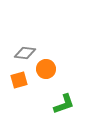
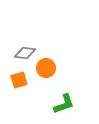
orange circle: moved 1 px up
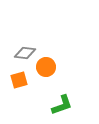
orange circle: moved 1 px up
green L-shape: moved 2 px left, 1 px down
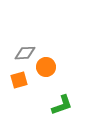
gray diamond: rotated 10 degrees counterclockwise
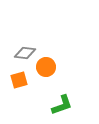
gray diamond: rotated 10 degrees clockwise
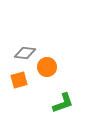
orange circle: moved 1 px right
green L-shape: moved 1 px right, 2 px up
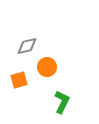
gray diamond: moved 2 px right, 7 px up; rotated 20 degrees counterclockwise
green L-shape: moved 1 px left, 1 px up; rotated 45 degrees counterclockwise
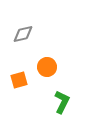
gray diamond: moved 4 px left, 12 px up
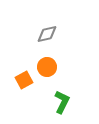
gray diamond: moved 24 px right
orange square: moved 5 px right; rotated 12 degrees counterclockwise
